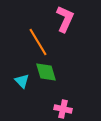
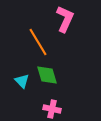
green diamond: moved 1 px right, 3 px down
pink cross: moved 11 px left
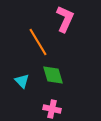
green diamond: moved 6 px right
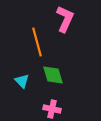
orange line: moved 1 px left; rotated 16 degrees clockwise
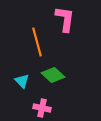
pink L-shape: rotated 16 degrees counterclockwise
green diamond: rotated 30 degrees counterclockwise
pink cross: moved 10 px left, 1 px up
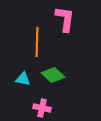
orange line: rotated 16 degrees clockwise
cyan triangle: moved 1 px right, 2 px up; rotated 35 degrees counterclockwise
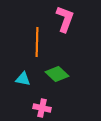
pink L-shape: rotated 12 degrees clockwise
green diamond: moved 4 px right, 1 px up
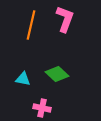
orange line: moved 6 px left, 17 px up; rotated 12 degrees clockwise
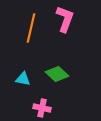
orange line: moved 3 px down
